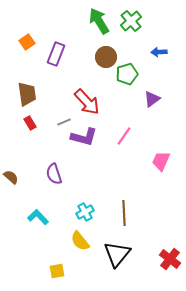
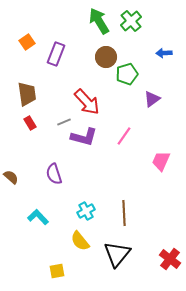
blue arrow: moved 5 px right, 1 px down
cyan cross: moved 1 px right, 1 px up
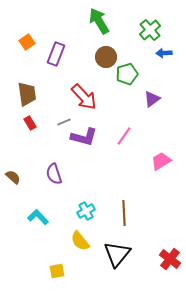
green cross: moved 19 px right, 9 px down
red arrow: moved 3 px left, 5 px up
pink trapezoid: rotated 35 degrees clockwise
brown semicircle: moved 2 px right
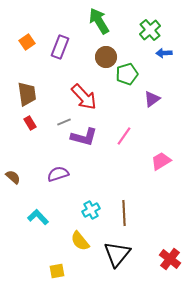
purple rectangle: moved 4 px right, 7 px up
purple semicircle: moved 4 px right; rotated 90 degrees clockwise
cyan cross: moved 5 px right, 1 px up
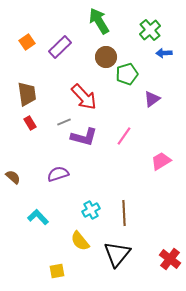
purple rectangle: rotated 25 degrees clockwise
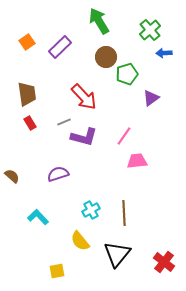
purple triangle: moved 1 px left, 1 px up
pink trapezoid: moved 24 px left; rotated 25 degrees clockwise
brown semicircle: moved 1 px left, 1 px up
red cross: moved 6 px left, 3 px down
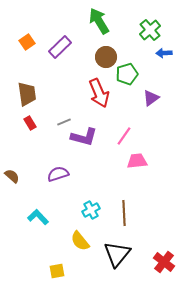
red arrow: moved 15 px right, 4 px up; rotated 20 degrees clockwise
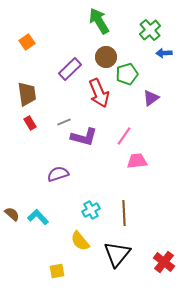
purple rectangle: moved 10 px right, 22 px down
brown semicircle: moved 38 px down
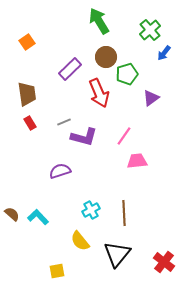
blue arrow: rotated 49 degrees counterclockwise
purple semicircle: moved 2 px right, 3 px up
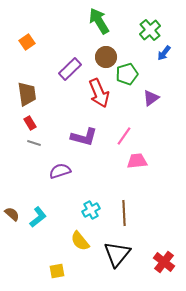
gray line: moved 30 px left, 21 px down; rotated 40 degrees clockwise
cyan L-shape: rotated 95 degrees clockwise
